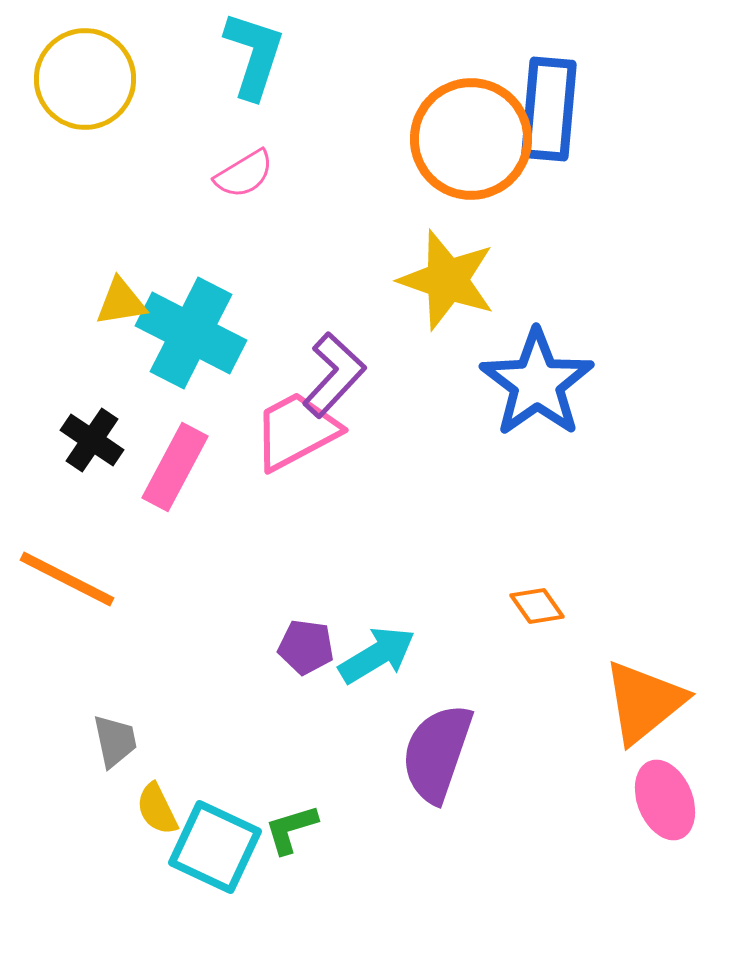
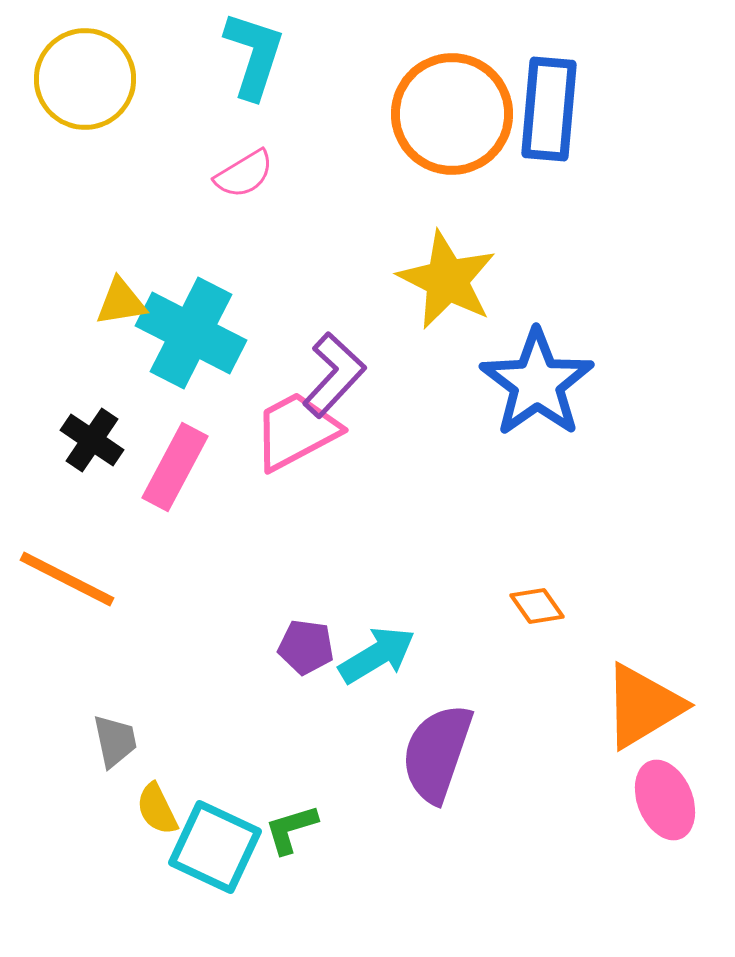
orange circle: moved 19 px left, 25 px up
yellow star: rotated 8 degrees clockwise
orange triangle: moved 1 px left, 4 px down; rotated 8 degrees clockwise
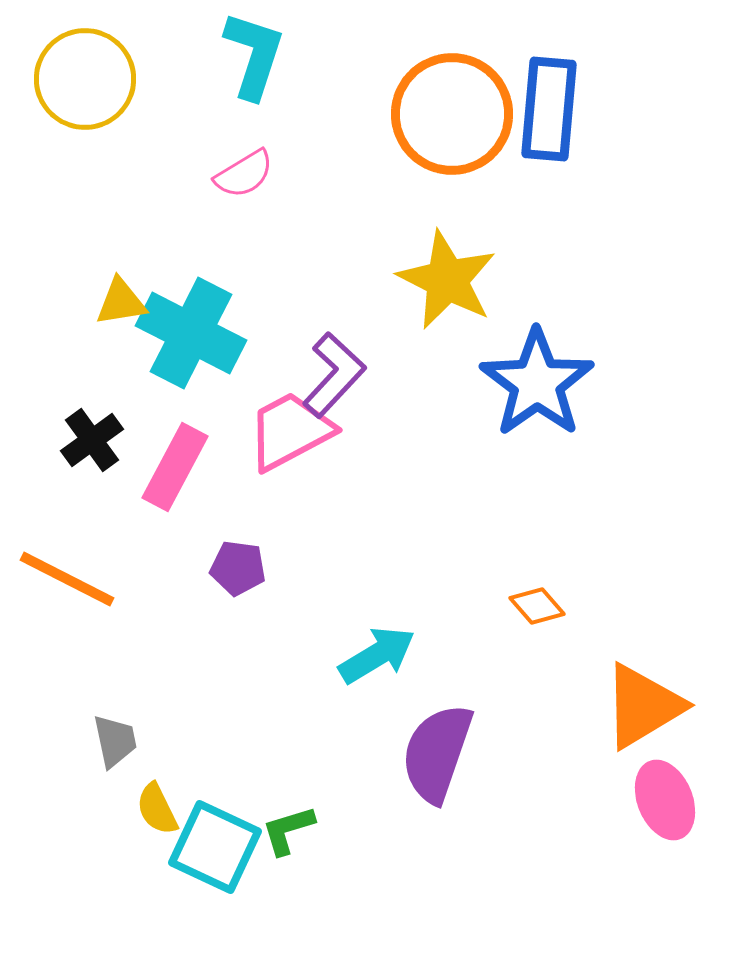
pink trapezoid: moved 6 px left
black cross: rotated 20 degrees clockwise
orange diamond: rotated 6 degrees counterclockwise
purple pentagon: moved 68 px left, 79 px up
green L-shape: moved 3 px left, 1 px down
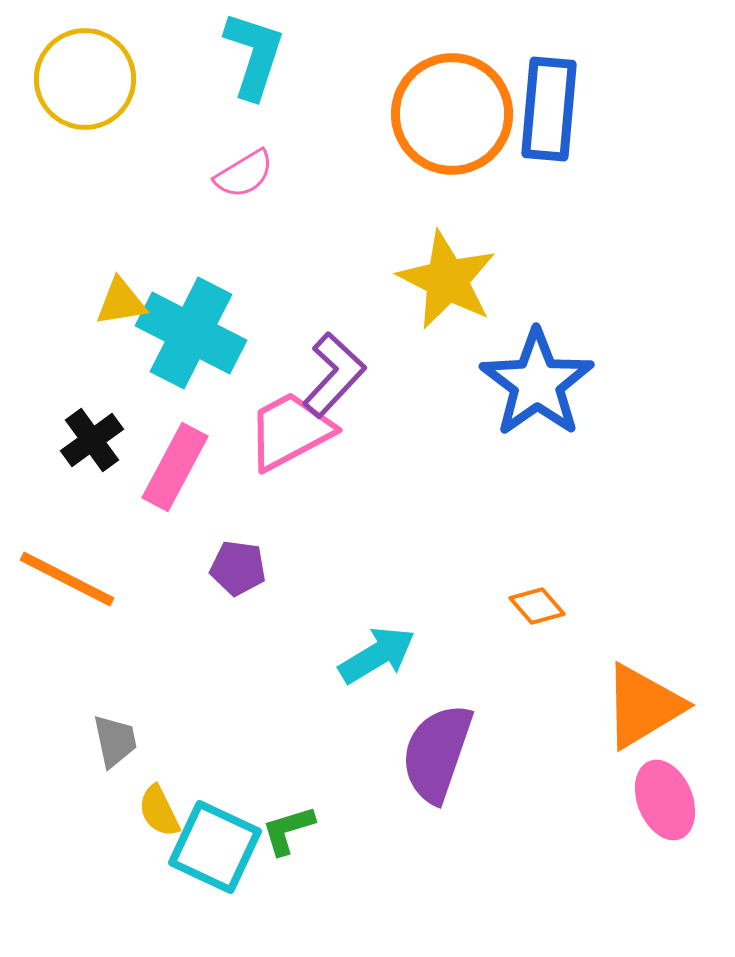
yellow semicircle: moved 2 px right, 2 px down
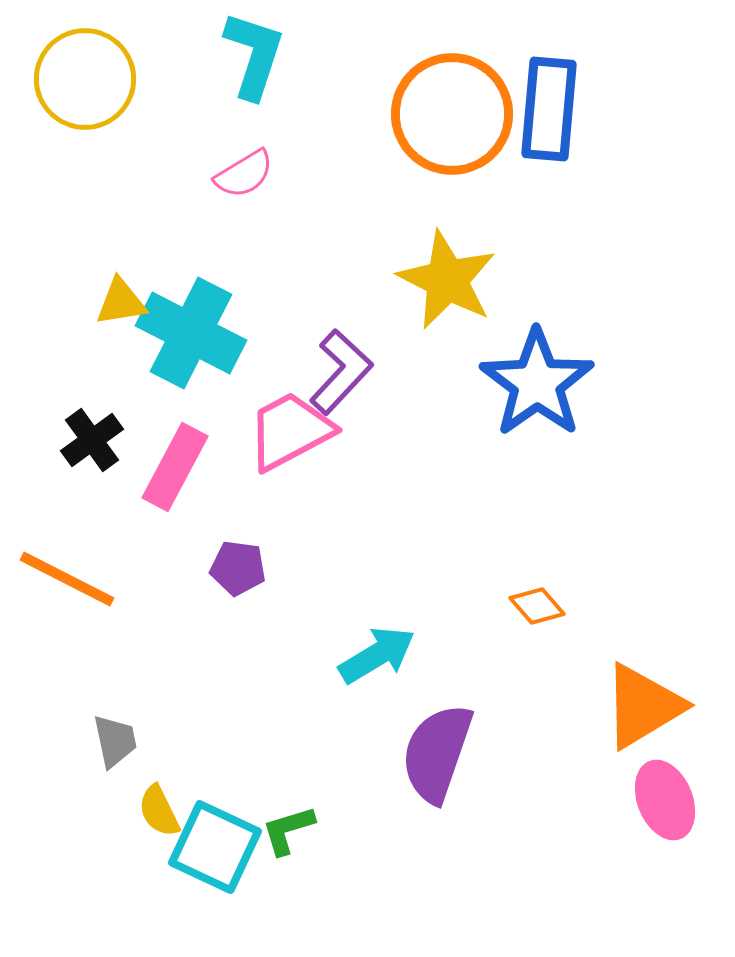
purple L-shape: moved 7 px right, 3 px up
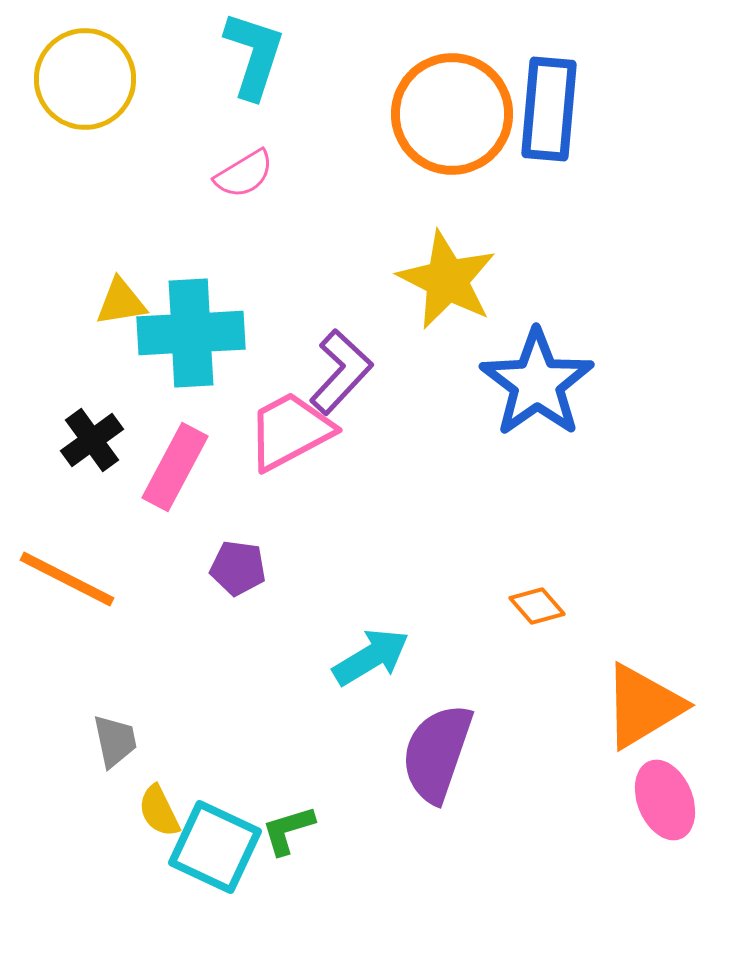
cyan cross: rotated 30 degrees counterclockwise
cyan arrow: moved 6 px left, 2 px down
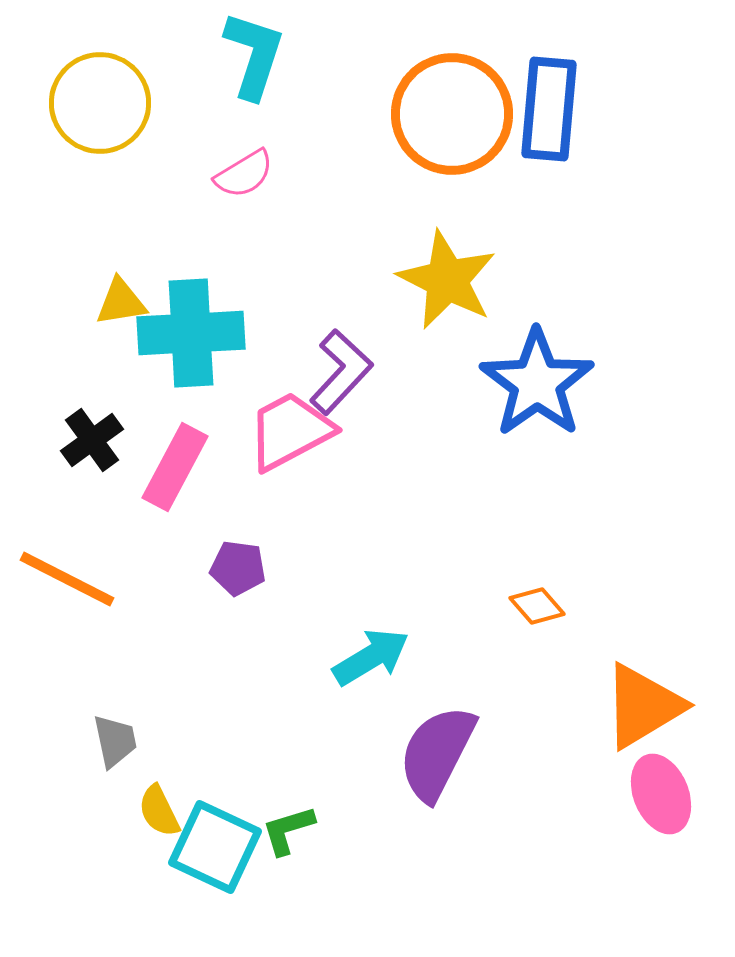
yellow circle: moved 15 px right, 24 px down
purple semicircle: rotated 8 degrees clockwise
pink ellipse: moved 4 px left, 6 px up
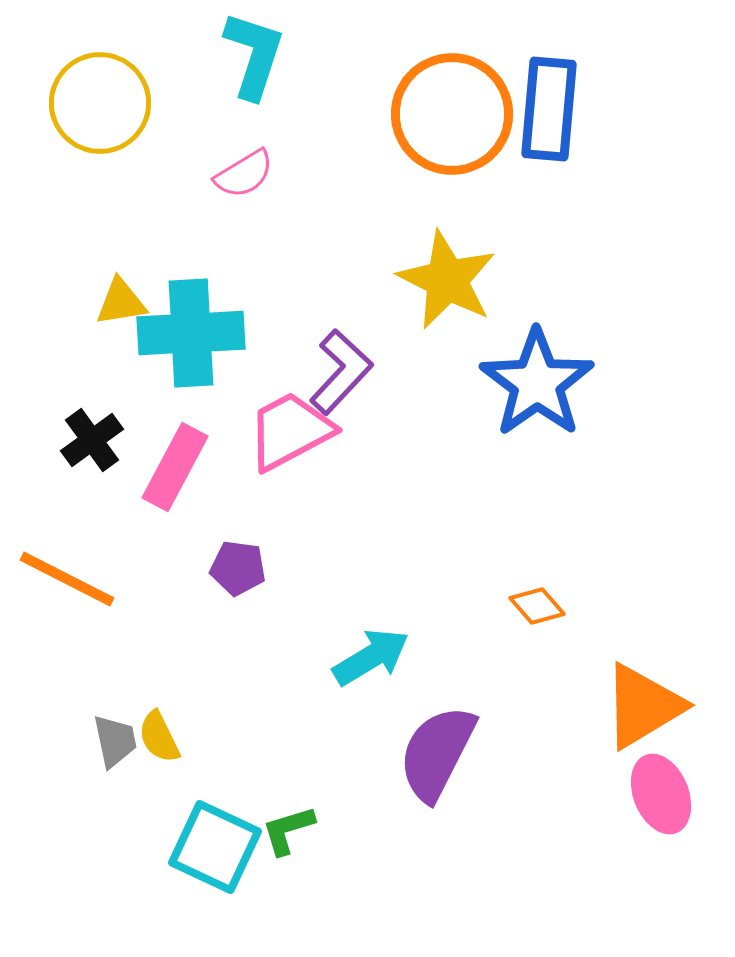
yellow semicircle: moved 74 px up
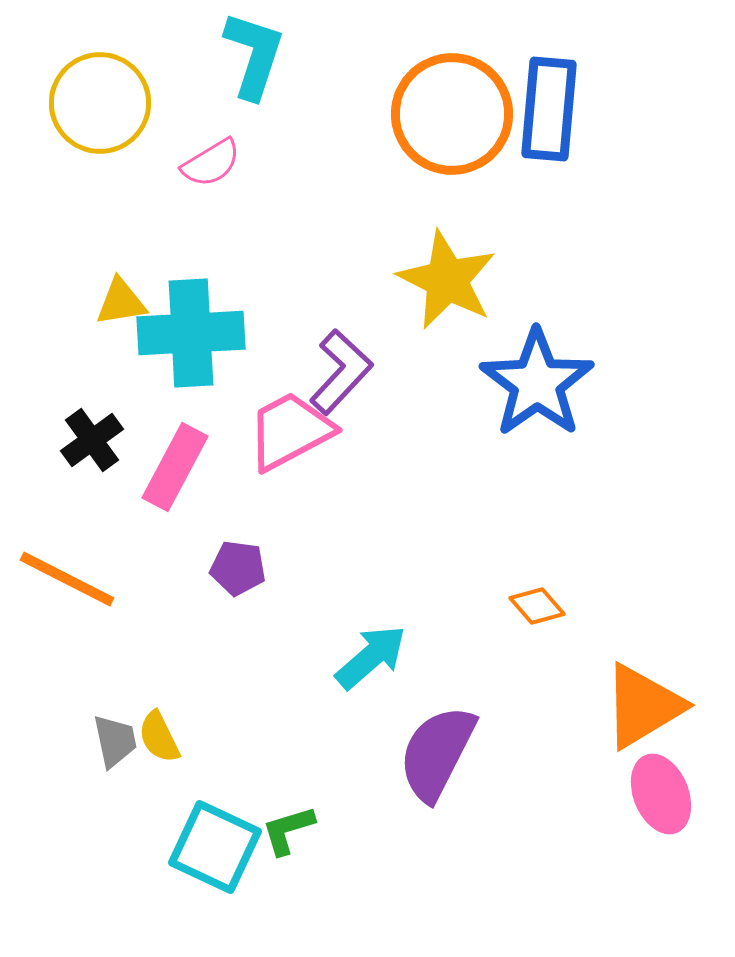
pink semicircle: moved 33 px left, 11 px up
cyan arrow: rotated 10 degrees counterclockwise
